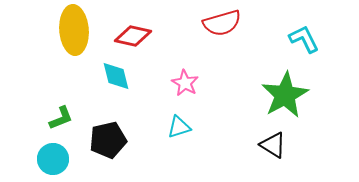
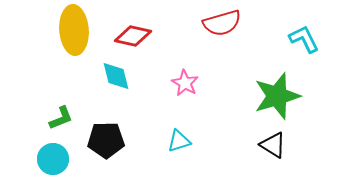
green star: moved 8 px left, 1 px down; rotated 12 degrees clockwise
cyan triangle: moved 14 px down
black pentagon: moved 2 px left; rotated 12 degrees clockwise
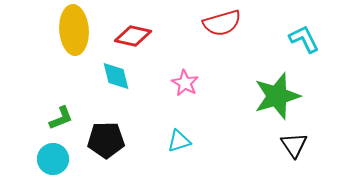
black triangle: moved 21 px right; rotated 24 degrees clockwise
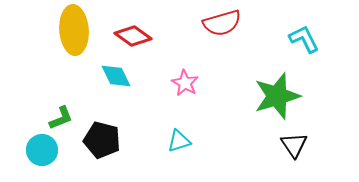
red diamond: rotated 24 degrees clockwise
cyan diamond: rotated 12 degrees counterclockwise
black pentagon: moved 4 px left; rotated 15 degrees clockwise
cyan circle: moved 11 px left, 9 px up
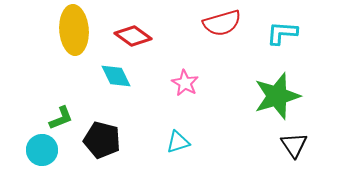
cyan L-shape: moved 22 px left, 6 px up; rotated 60 degrees counterclockwise
cyan triangle: moved 1 px left, 1 px down
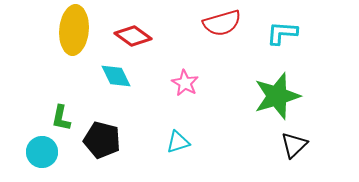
yellow ellipse: rotated 9 degrees clockwise
green L-shape: rotated 124 degrees clockwise
black triangle: rotated 20 degrees clockwise
cyan circle: moved 2 px down
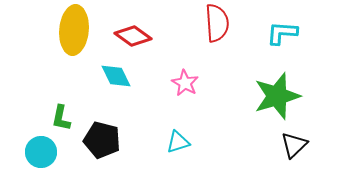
red semicircle: moved 5 px left; rotated 78 degrees counterclockwise
cyan circle: moved 1 px left
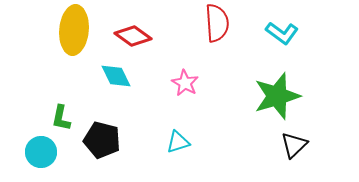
cyan L-shape: rotated 148 degrees counterclockwise
